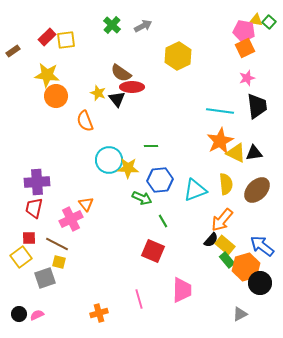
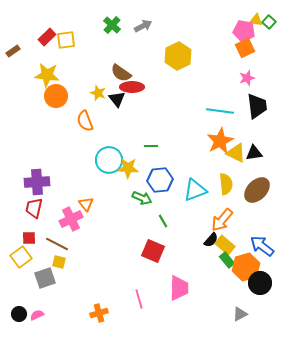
pink trapezoid at (182, 290): moved 3 px left, 2 px up
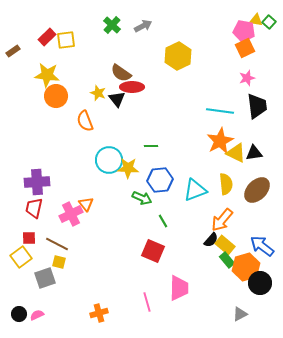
pink cross at (71, 219): moved 5 px up
pink line at (139, 299): moved 8 px right, 3 px down
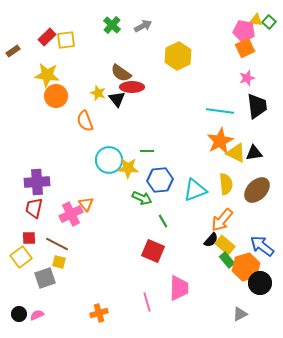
green line at (151, 146): moved 4 px left, 5 px down
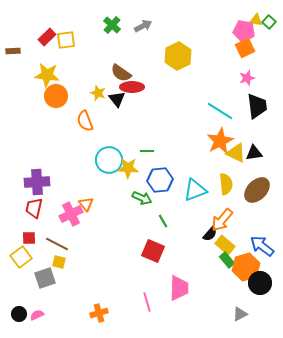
brown rectangle at (13, 51): rotated 32 degrees clockwise
cyan line at (220, 111): rotated 24 degrees clockwise
black semicircle at (211, 240): moved 1 px left, 6 px up
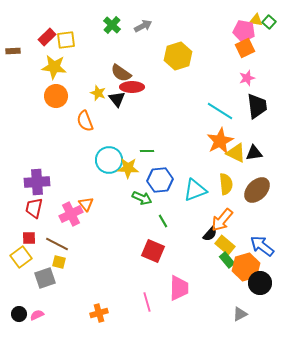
yellow hexagon at (178, 56): rotated 8 degrees clockwise
yellow star at (47, 75): moved 7 px right, 8 px up
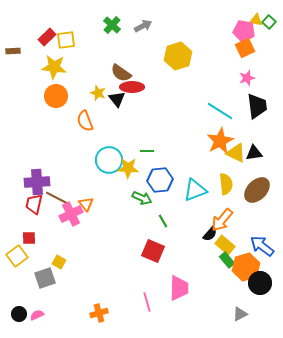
red trapezoid at (34, 208): moved 4 px up
brown line at (57, 244): moved 46 px up
yellow square at (21, 257): moved 4 px left, 1 px up
yellow square at (59, 262): rotated 16 degrees clockwise
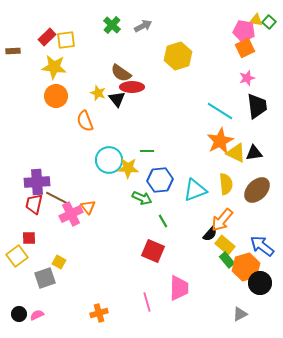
orange triangle at (86, 204): moved 2 px right, 3 px down
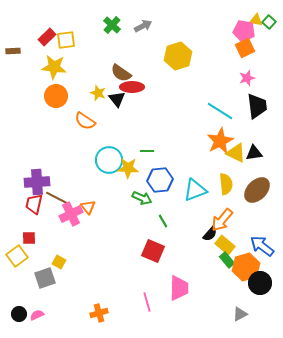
orange semicircle at (85, 121): rotated 35 degrees counterclockwise
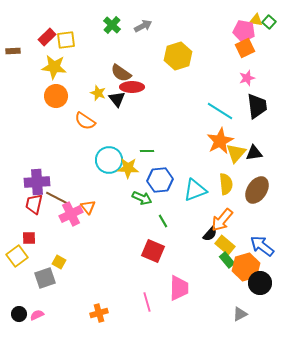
yellow triangle at (236, 153): rotated 45 degrees clockwise
brown ellipse at (257, 190): rotated 12 degrees counterclockwise
